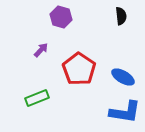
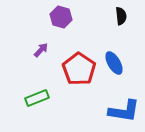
blue ellipse: moved 9 px left, 14 px up; rotated 30 degrees clockwise
blue L-shape: moved 1 px left, 1 px up
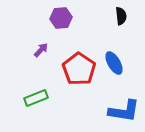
purple hexagon: moved 1 px down; rotated 20 degrees counterclockwise
green rectangle: moved 1 px left
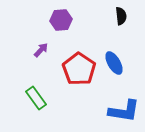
purple hexagon: moved 2 px down
green rectangle: rotated 75 degrees clockwise
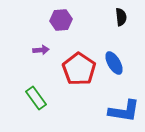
black semicircle: moved 1 px down
purple arrow: rotated 42 degrees clockwise
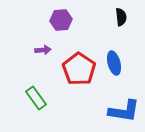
purple arrow: moved 2 px right
blue ellipse: rotated 15 degrees clockwise
